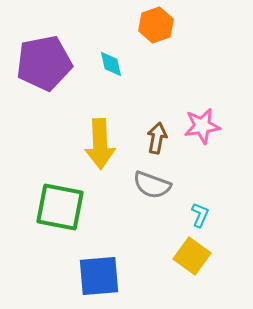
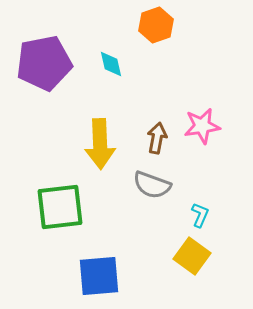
green square: rotated 18 degrees counterclockwise
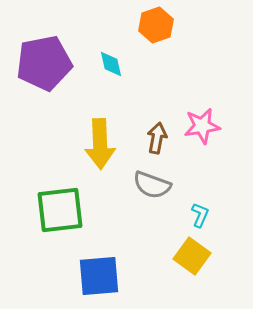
green square: moved 3 px down
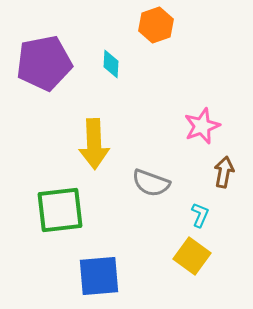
cyan diamond: rotated 16 degrees clockwise
pink star: rotated 12 degrees counterclockwise
brown arrow: moved 67 px right, 34 px down
yellow arrow: moved 6 px left
gray semicircle: moved 1 px left, 2 px up
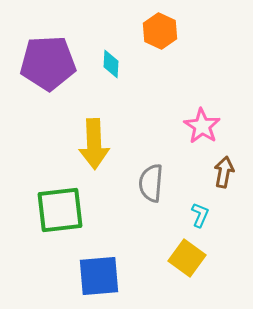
orange hexagon: moved 4 px right, 6 px down; rotated 16 degrees counterclockwise
purple pentagon: moved 4 px right; rotated 8 degrees clockwise
pink star: rotated 18 degrees counterclockwise
gray semicircle: rotated 75 degrees clockwise
yellow square: moved 5 px left, 2 px down
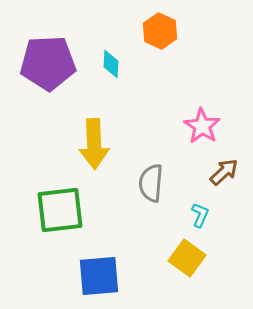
brown arrow: rotated 36 degrees clockwise
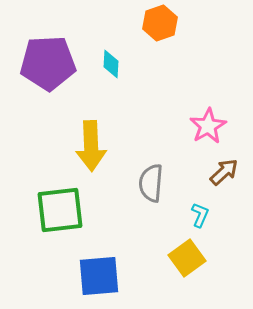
orange hexagon: moved 8 px up; rotated 16 degrees clockwise
pink star: moved 6 px right; rotated 9 degrees clockwise
yellow arrow: moved 3 px left, 2 px down
yellow square: rotated 18 degrees clockwise
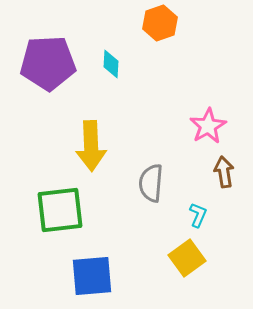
brown arrow: rotated 56 degrees counterclockwise
cyan L-shape: moved 2 px left
blue square: moved 7 px left
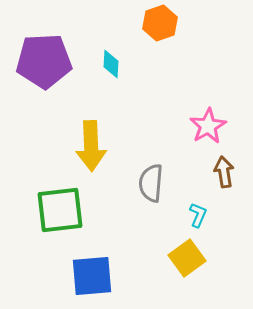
purple pentagon: moved 4 px left, 2 px up
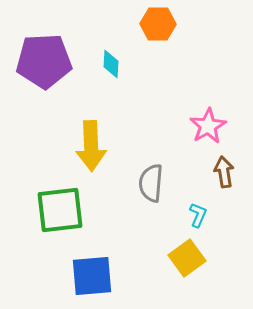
orange hexagon: moved 2 px left, 1 px down; rotated 20 degrees clockwise
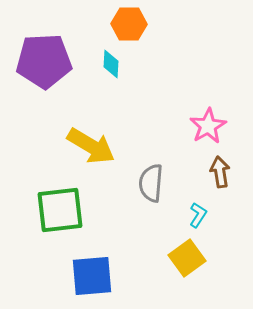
orange hexagon: moved 29 px left
yellow arrow: rotated 57 degrees counterclockwise
brown arrow: moved 4 px left
cyan L-shape: rotated 10 degrees clockwise
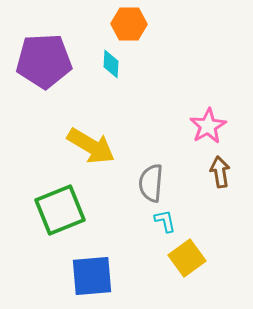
green square: rotated 15 degrees counterclockwise
cyan L-shape: moved 33 px left, 6 px down; rotated 45 degrees counterclockwise
